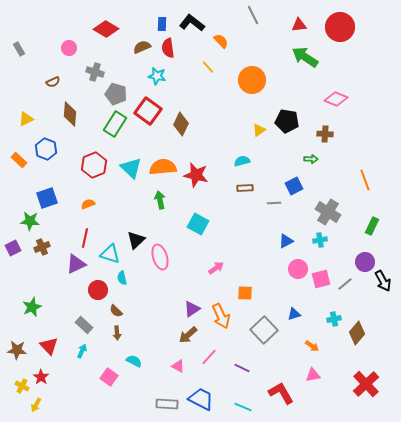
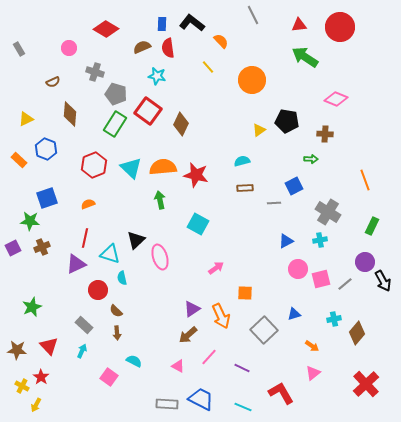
pink triangle at (313, 375): moved 2 px up; rotated 28 degrees counterclockwise
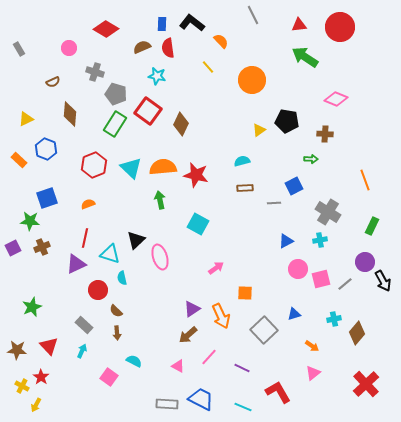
red L-shape at (281, 393): moved 3 px left, 1 px up
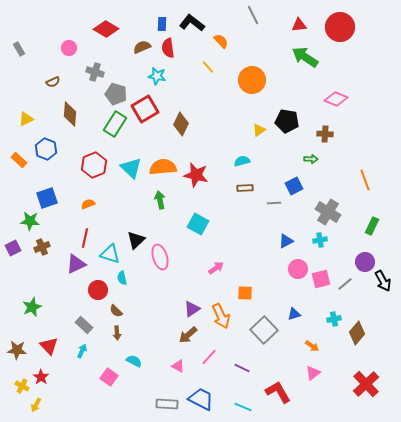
red square at (148, 111): moved 3 px left, 2 px up; rotated 24 degrees clockwise
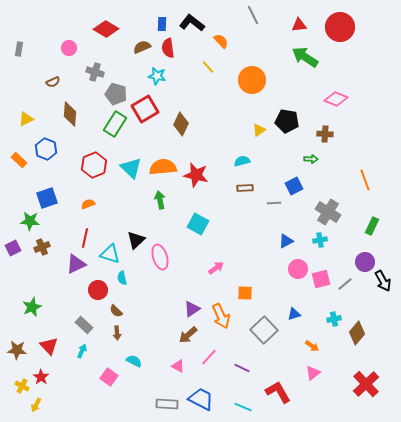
gray rectangle at (19, 49): rotated 40 degrees clockwise
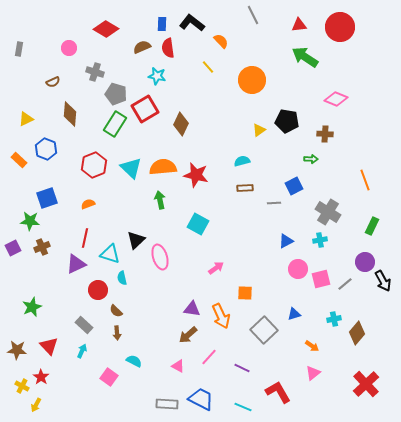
purple triangle at (192, 309): rotated 42 degrees clockwise
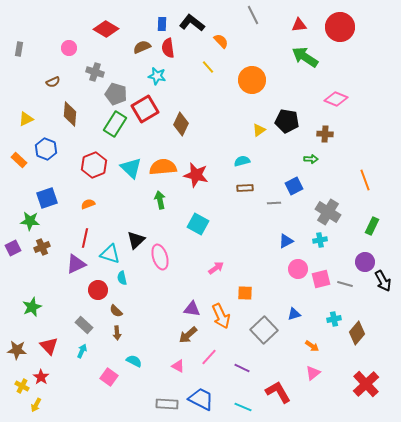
gray line at (345, 284): rotated 56 degrees clockwise
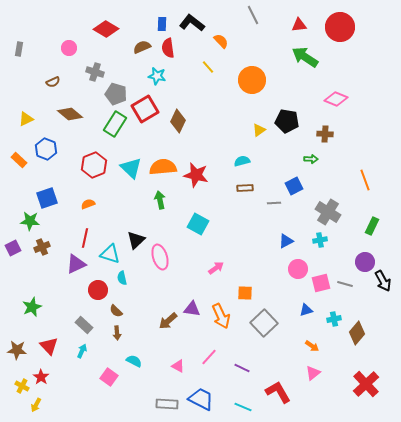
brown diamond at (70, 114): rotated 55 degrees counterclockwise
brown diamond at (181, 124): moved 3 px left, 3 px up
pink square at (321, 279): moved 4 px down
blue triangle at (294, 314): moved 12 px right, 4 px up
gray square at (264, 330): moved 7 px up
brown arrow at (188, 335): moved 20 px left, 14 px up
